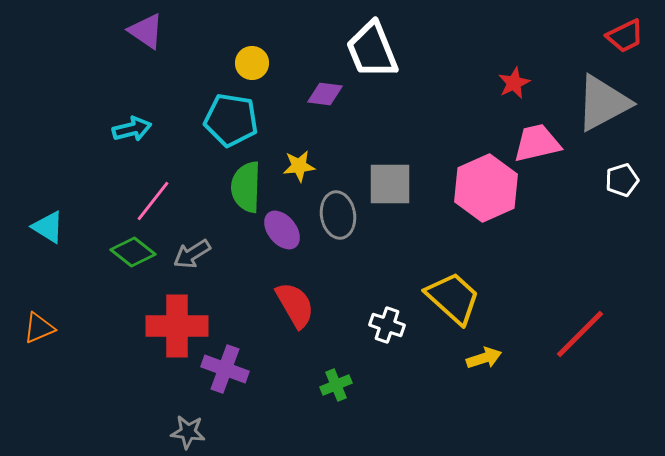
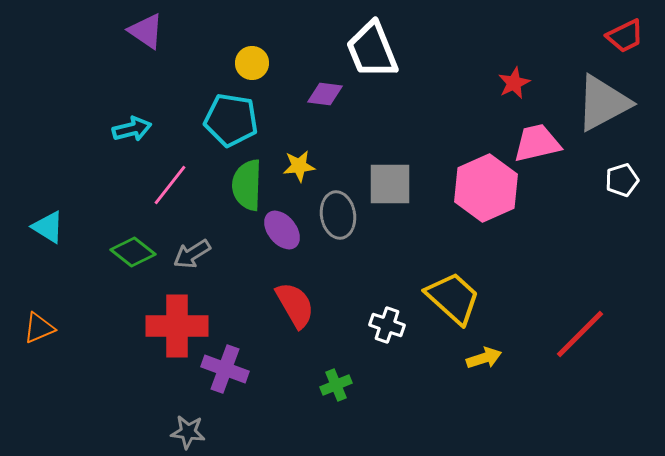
green semicircle: moved 1 px right, 2 px up
pink line: moved 17 px right, 16 px up
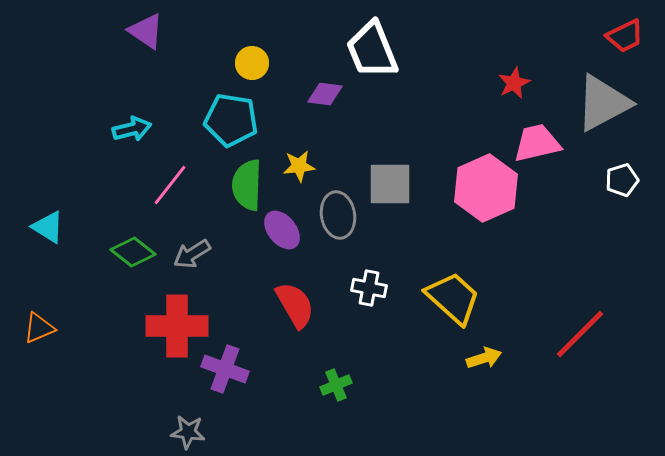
white cross: moved 18 px left, 37 px up; rotated 8 degrees counterclockwise
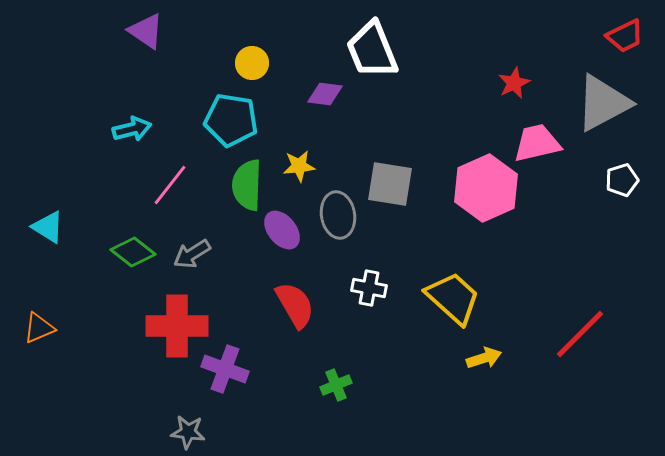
gray square: rotated 9 degrees clockwise
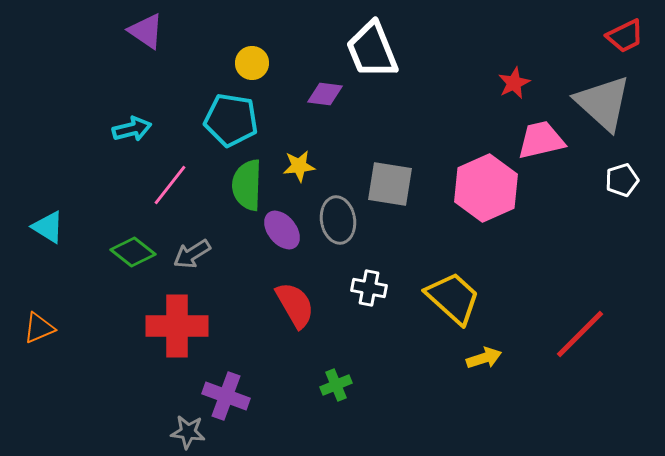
gray triangle: rotated 50 degrees counterclockwise
pink trapezoid: moved 4 px right, 3 px up
gray ellipse: moved 5 px down
purple cross: moved 1 px right, 27 px down
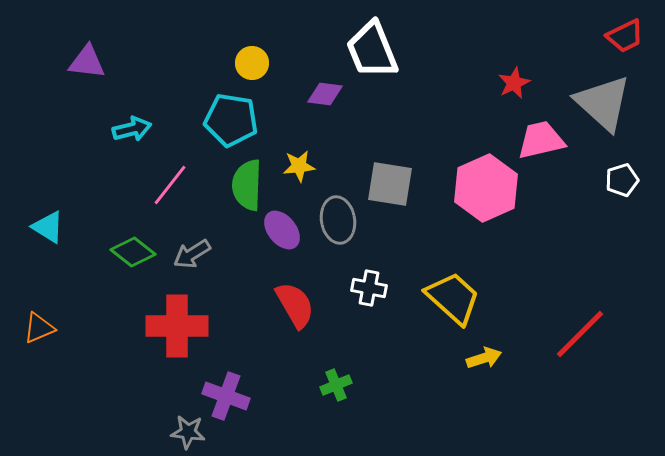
purple triangle: moved 59 px left, 31 px down; rotated 27 degrees counterclockwise
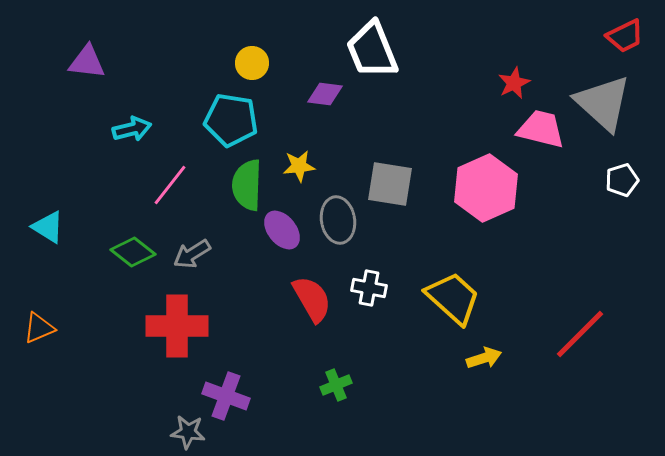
pink trapezoid: moved 11 px up; rotated 27 degrees clockwise
red semicircle: moved 17 px right, 6 px up
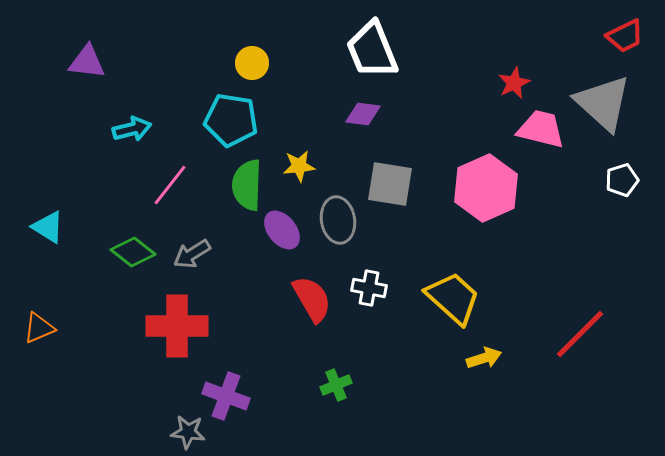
purple diamond: moved 38 px right, 20 px down
